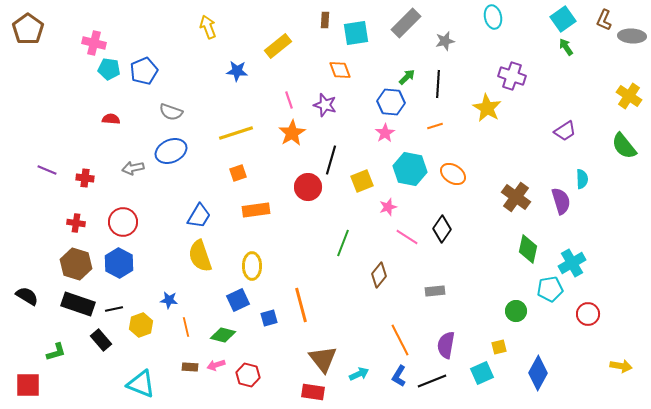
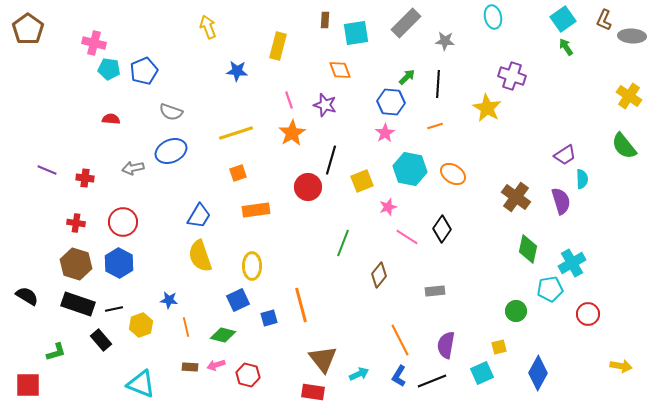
gray star at (445, 41): rotated 18 degrees clockwise
yellow rectangle at (278, 46): rotated 36 degrees counterclockwise
purple trapezoid at (565, 131): moved 24 px down
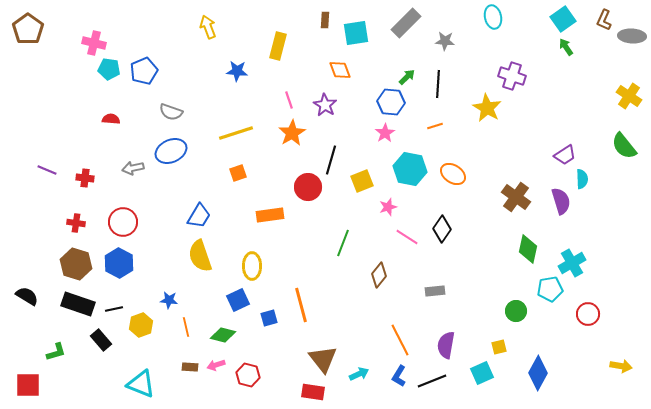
purple star at (325, 105): rotated 15 degrees clockwise
orange rectangle at (256, 210): moved 14 px right, 5 px down
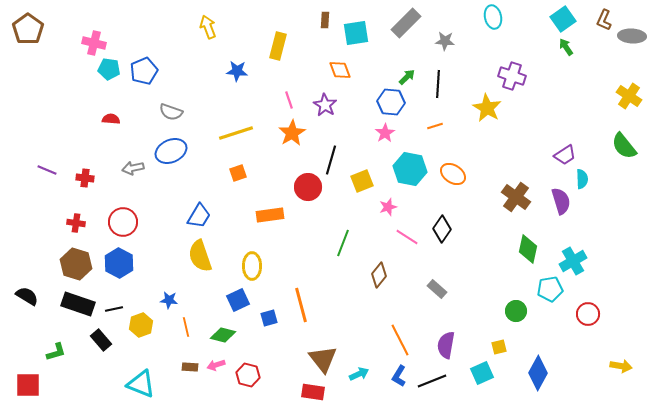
cyan cross at (572, 263): moved 1 px right, 2 px up
gray rectangle at (435, 291): moved 2 px right, 2 px up; rotated 48 degrees clockwise
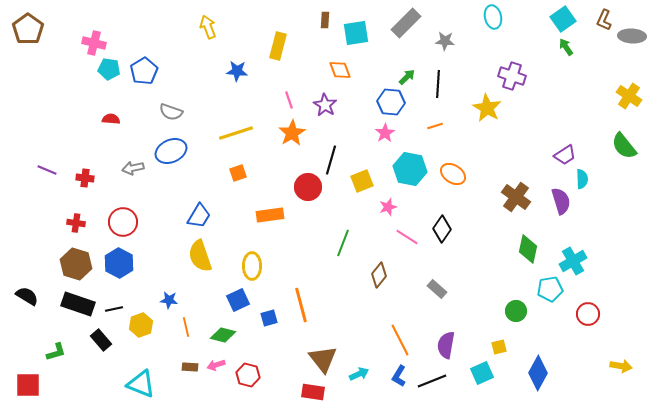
blue pentagon at (144, 71): rotated 8 degrees counterclockwise
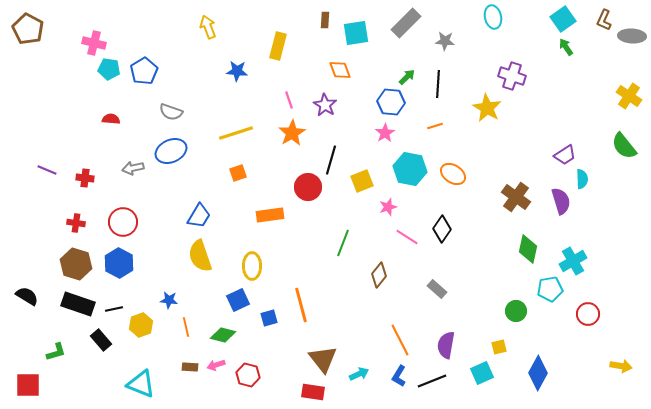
brown pentagon at (28, 29): rotated 8 degrees counterclockwise
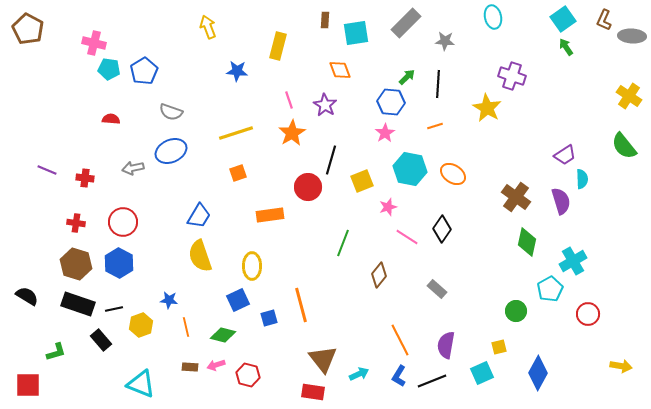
green diamond at (528, 249): moved 1 px left, 7 px up
cyan pentagon at (550, 289): rotated 20 degrees counterclockwise
